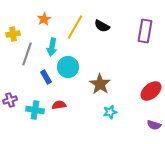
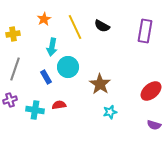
yellow line: rotated 55 degrees counterclockwise
gray line: moved 12 px left, 15 px down
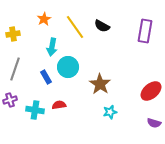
yellow line: rotated 10 degrees counterclockwise
purple semicircle: moved 2 px up
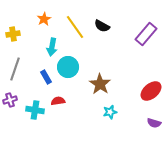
purple rectangle: moved 1 px right, 3 px down; rotated 30 degrees clockwise
red semicircle: moved 1 px left, 4 px up
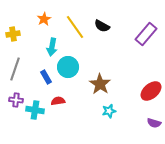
purple cross: moved 6 px right; rotated 24 degrees clockwise
cyan star: moved 1 px left, 1 px up
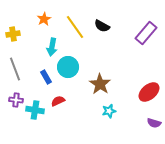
purple rectangle: moved 1 px up
gray line: rotated 40 degrees counterclockwise
red ellipse: moved 2 px left, 1 px down
red semicircle: rotated 16 degrees counterclockwise
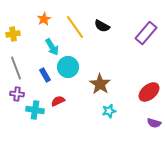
cyan arrow: rotated 42 degrees counterclockwise
gray line: moved 1 px right, 1 px up
blue rectangle: moved 1 px left, 2 px up
purple cross: moved 1 px right, 6 px up
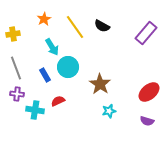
purple semicircle: moved 7 px left, 2 px up
